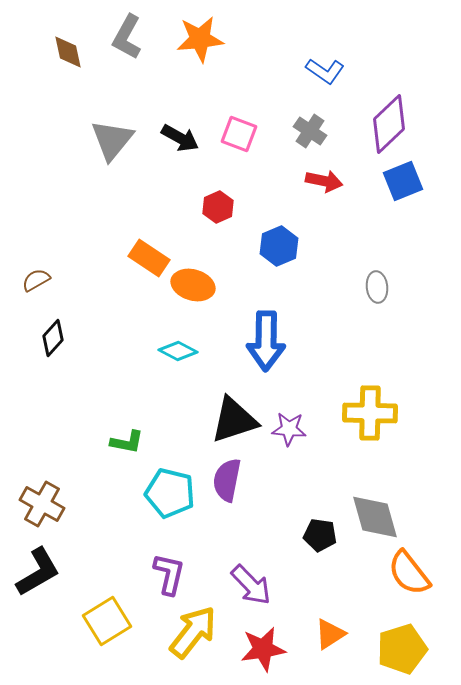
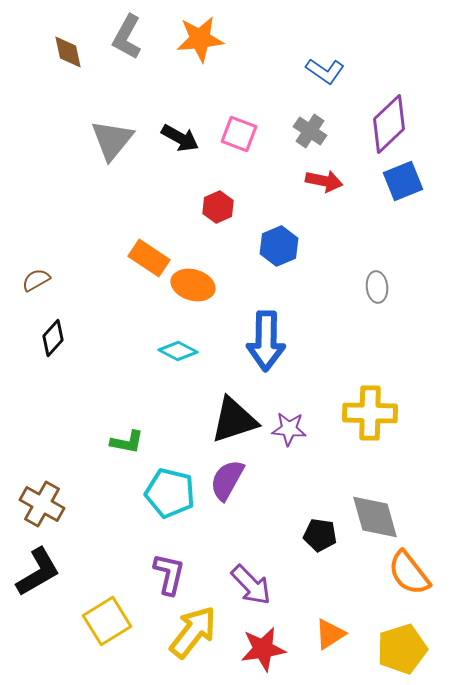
purple semicircle: rotated 18 degrees clockwise
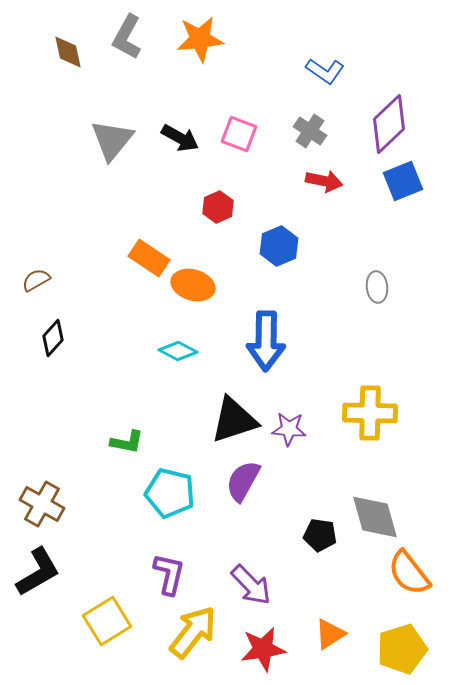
purple semicircle: moved 16 px right, 1 px down
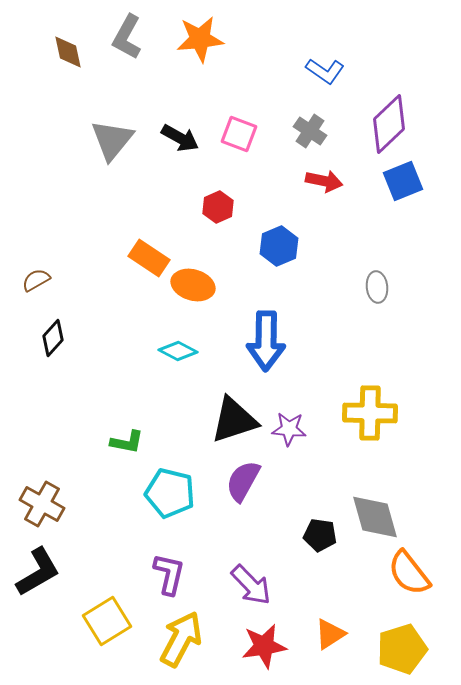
yellow arrow: moved 12 px left, 7 px down; rotated 10 degrees counterclockwise
red star: moved 1 px right, 3 px up
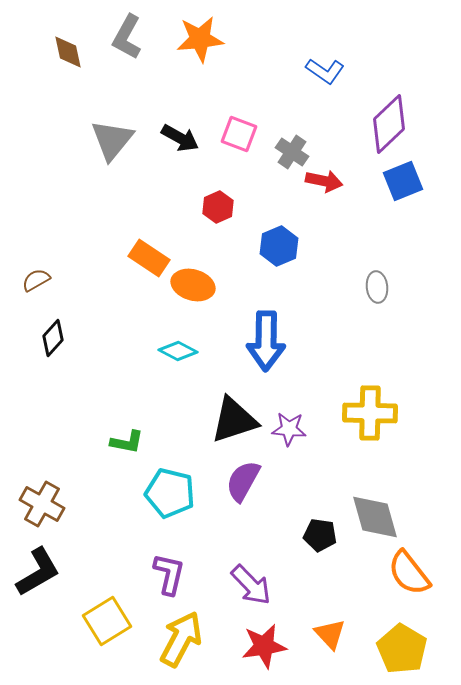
gray cross: moved 18 px left, 21 px down
orange triangle: rotated 40 degrees counterclockwise
yellow pentagon: rotated 24 degrees counterclockwise
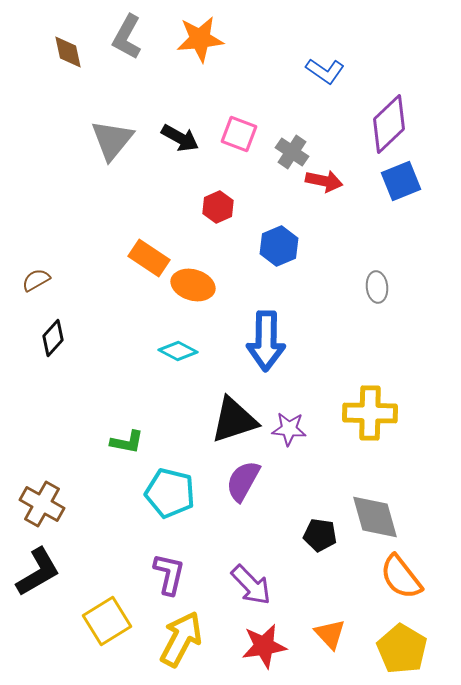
blue square: moved 2 px left
orange semicircle: moved 8 px left, 4 px down
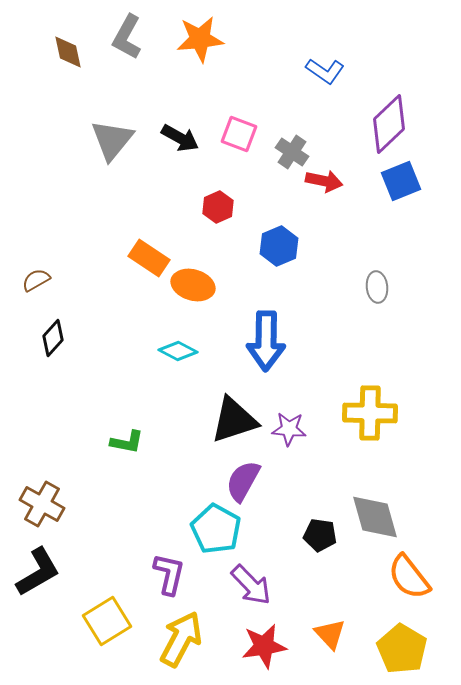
cyan pentagon: moved 46 px right, 36 px down; rotated 15 degrees clockwise
orange semicircle: moved 8 px right
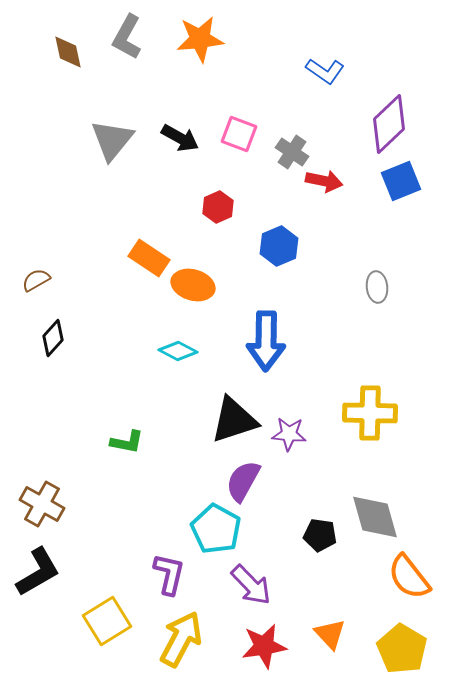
purple star: moved 5 px down
